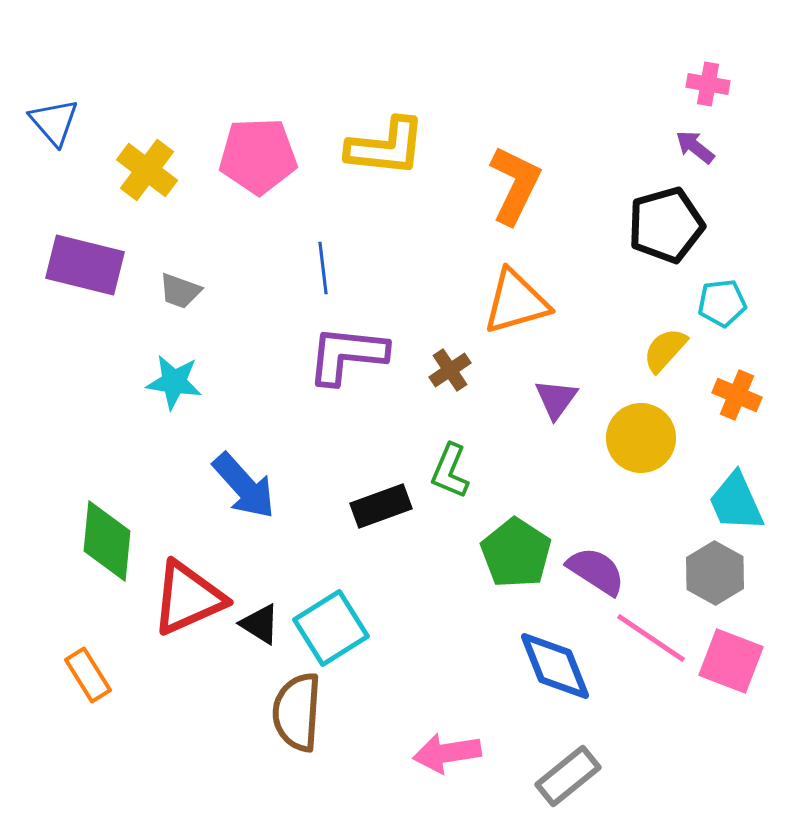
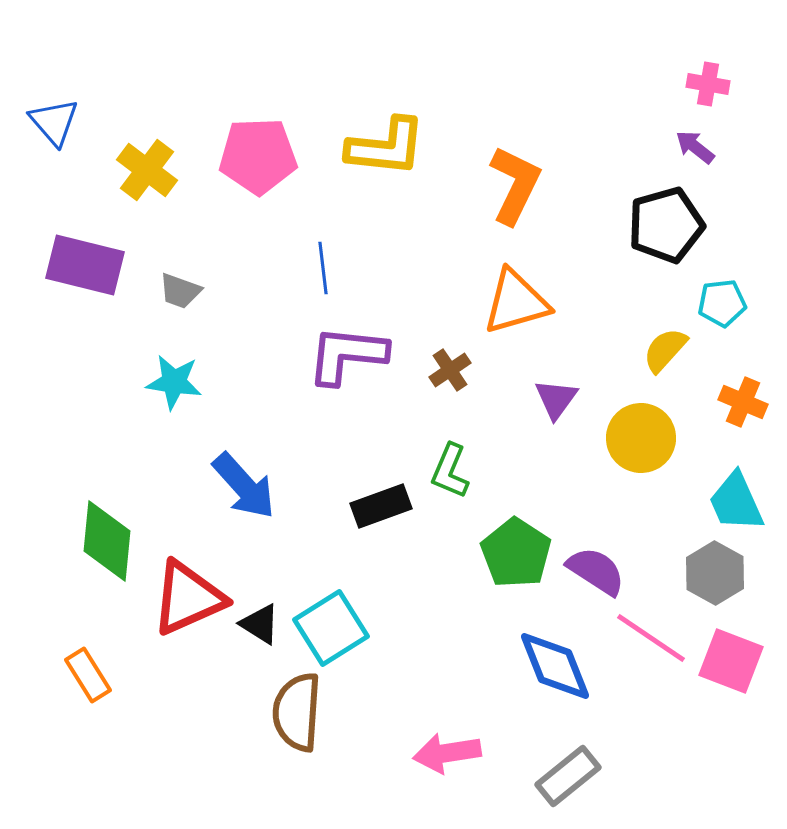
orange cross: moved 6 px right, 7 px down
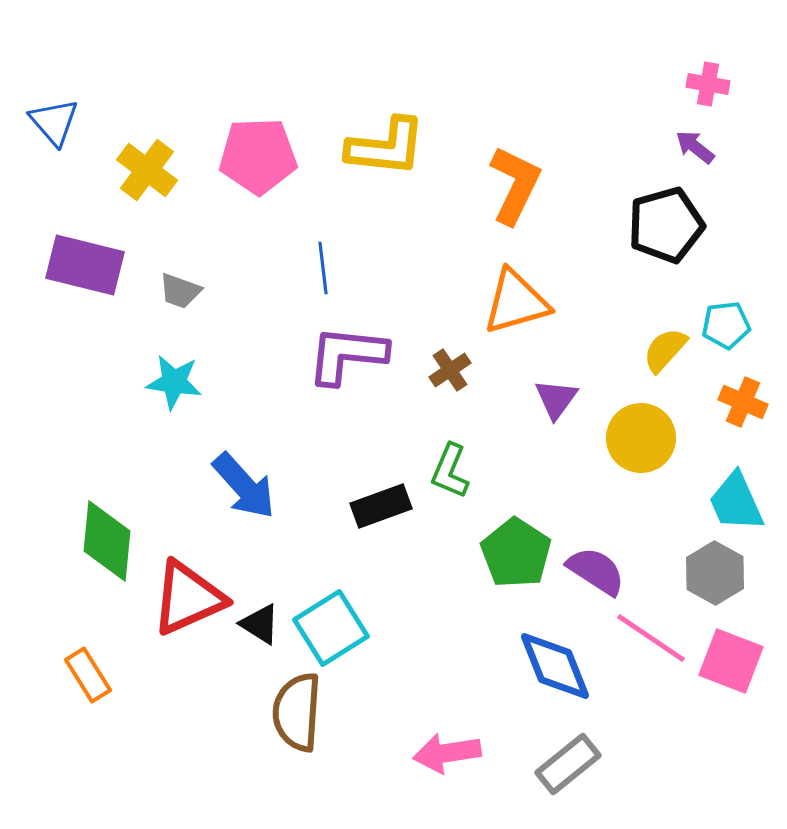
cyan pentagon: moved 4 px right, 22 px down
gray rectangle: moved 12 px up
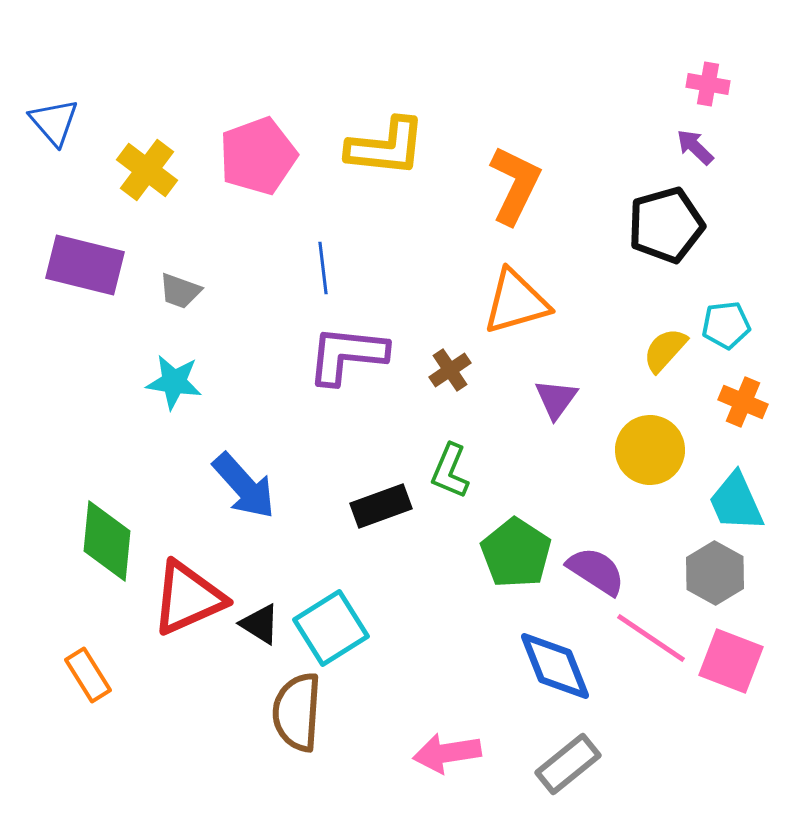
purple arrow: rotated 6 degrees clockwise
pink pentagon: rotated 18 degrees counterclockwise
yellow circle: moved 9 px right, 12 px down
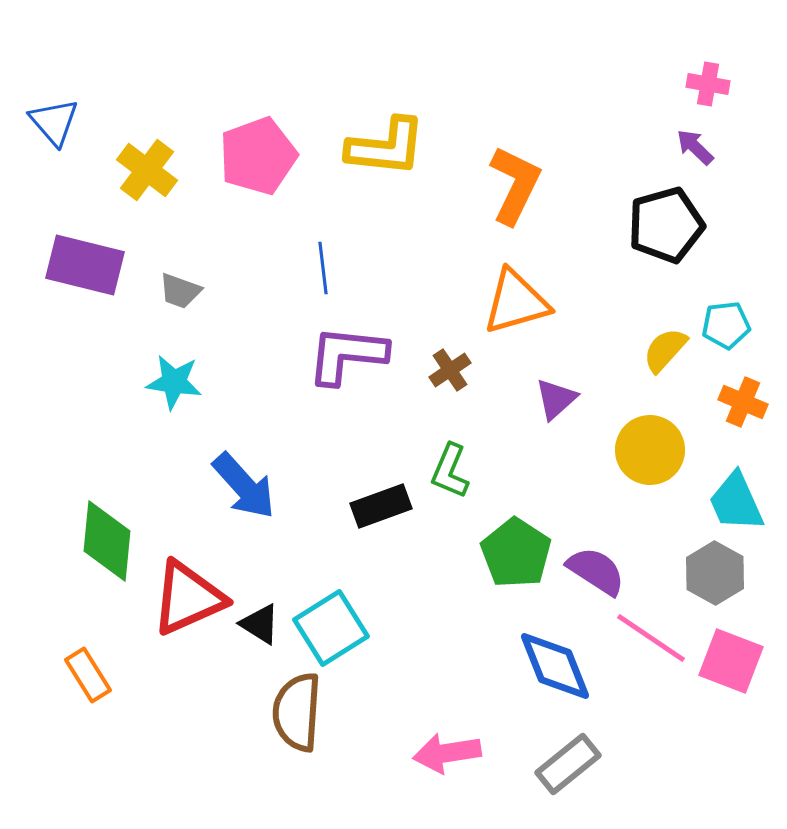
purple triangle: rotated 12 degrees clockwise
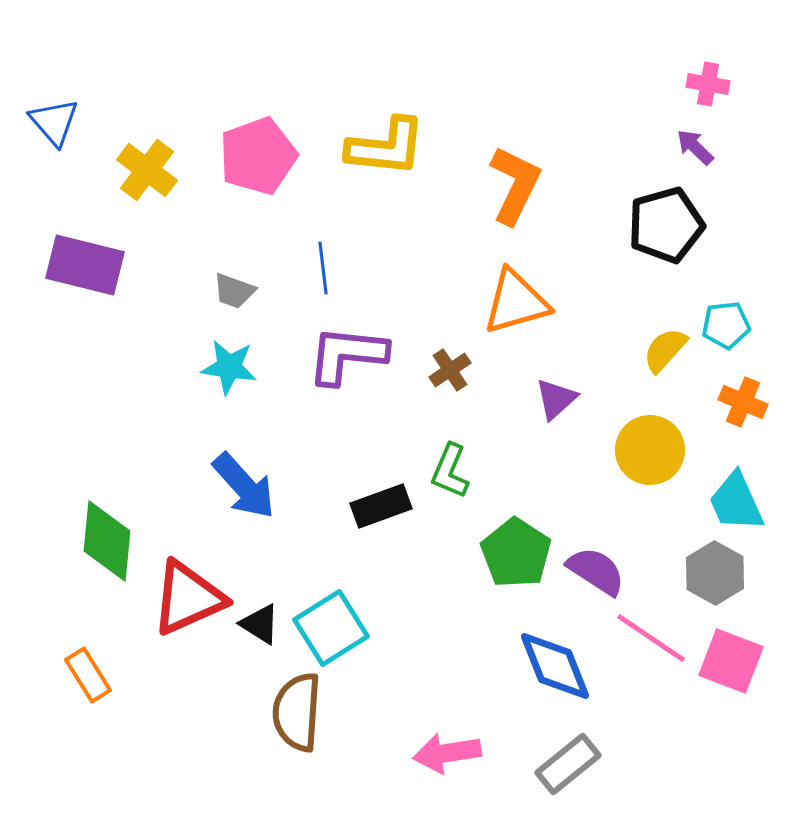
gray trapezoid: moved 54 px right
cyan star: moved 55 px right, 15 px up
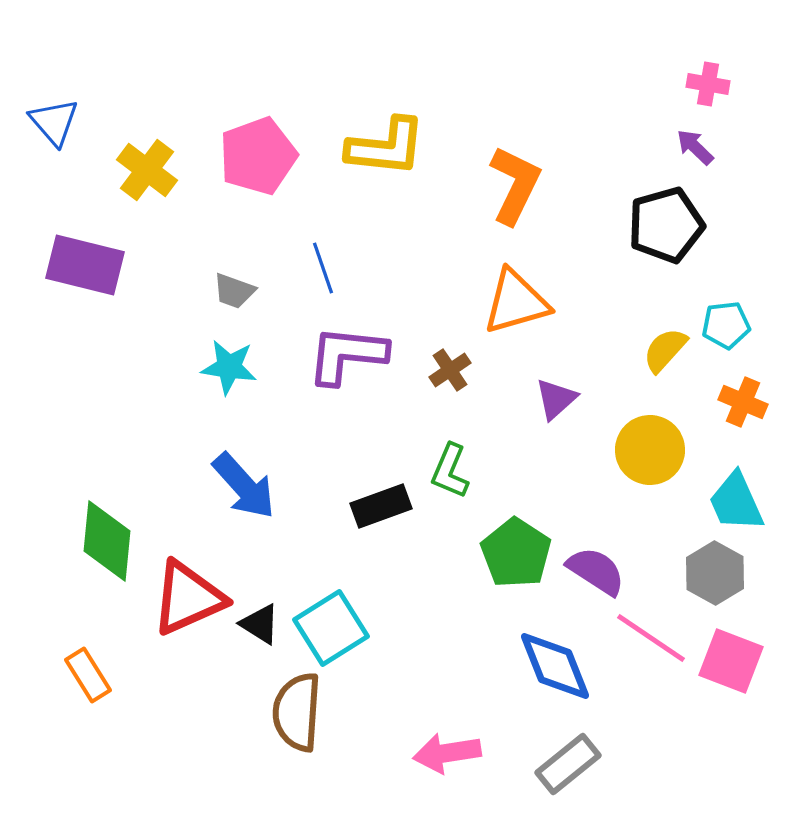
blue line: rotated 12 degrees counterclockwise
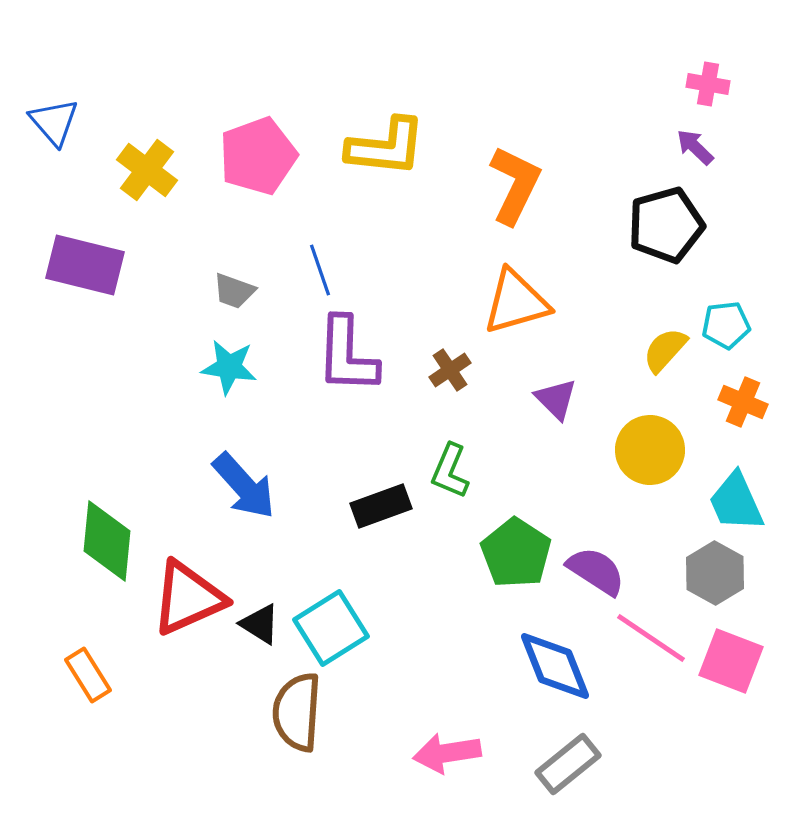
blue line: moved 3 px left, 2 px down
purple L-shape: rotated 94 degrees counterclockwise
purple triangle: rotated 33 degrees counterclockwise
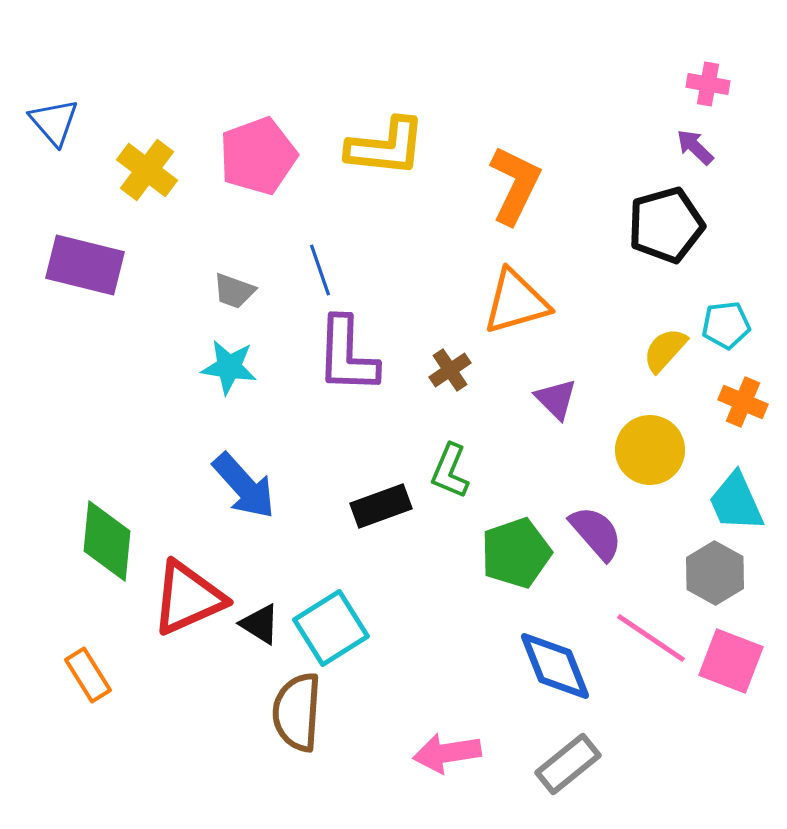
green pentagon: rotated 20 degrees clockwise
purple semicircle: moved 38 px up; rotated 16 degrees clockwise
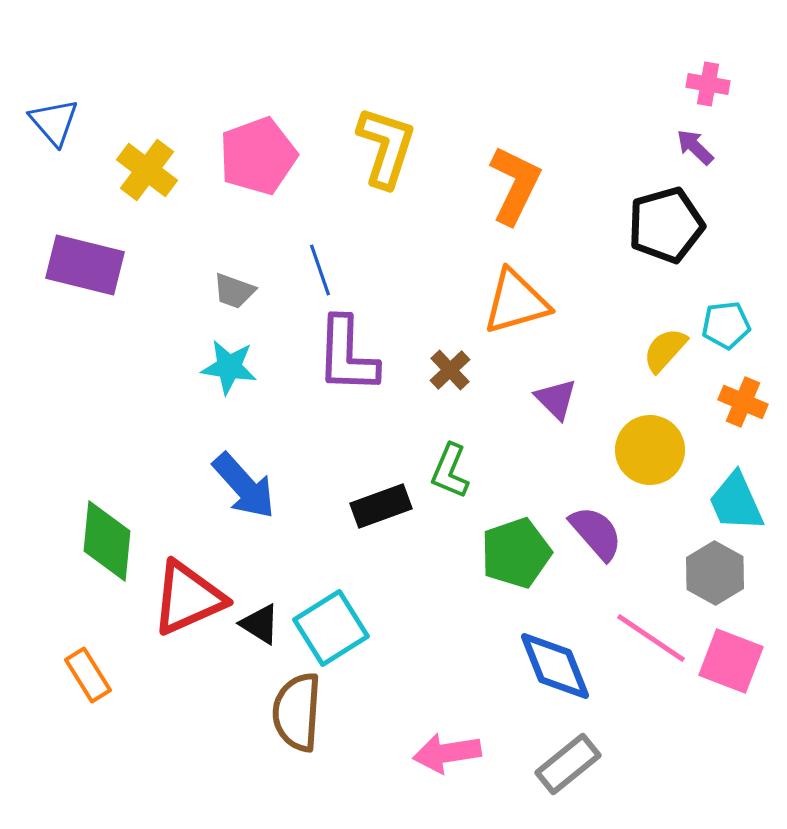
yellow L-shape: rotated 78 degrees counterclockwise
brown cross: rotated 9 degrees counterclockwise
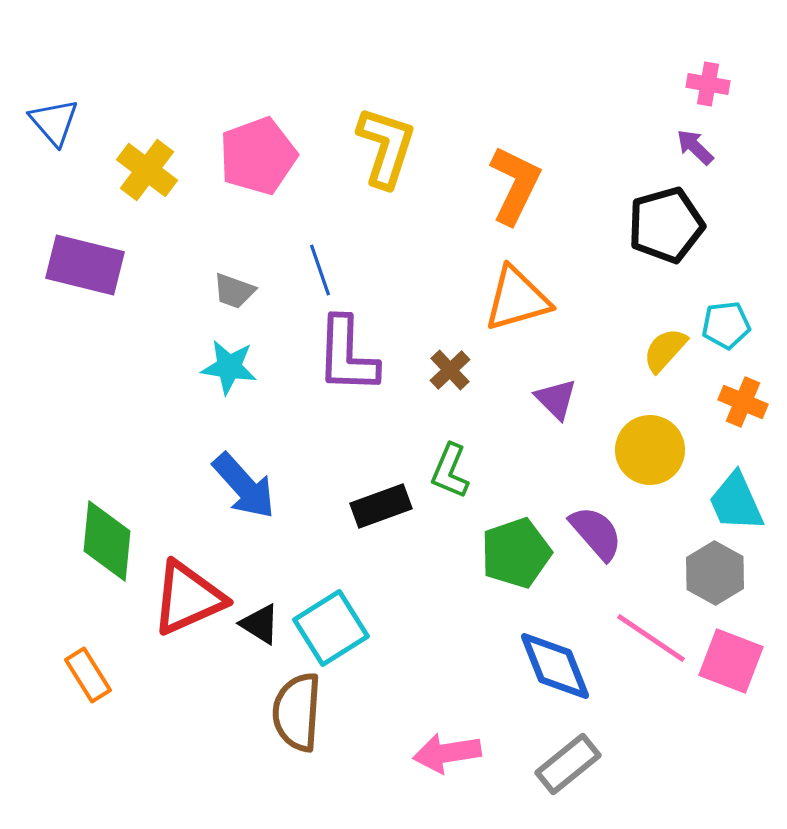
orange triangle: moved 1 px right, 3 px up
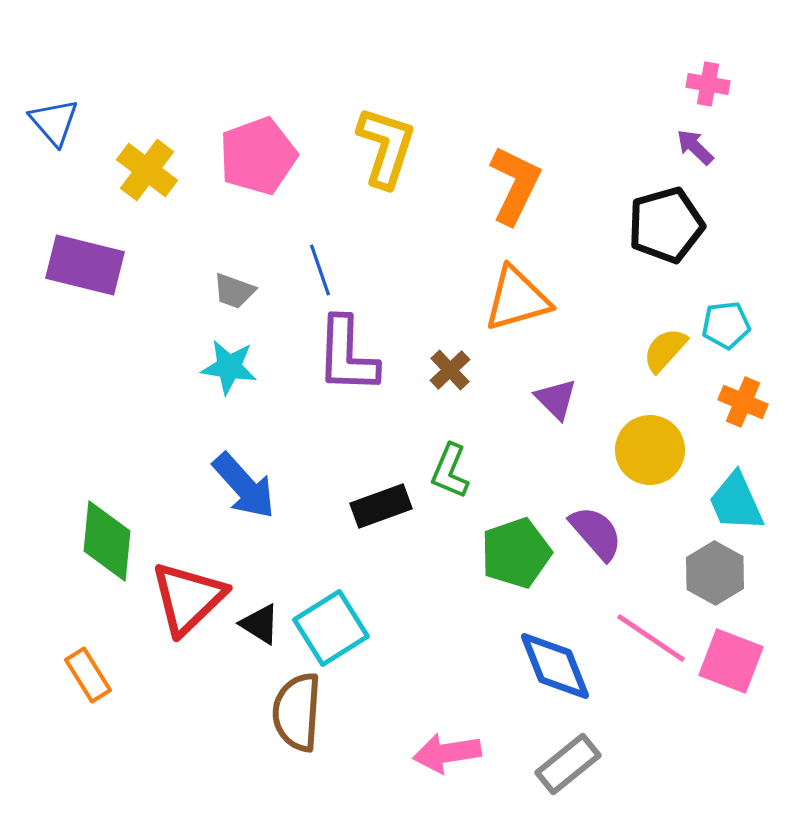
red triangle: rotated 20 degrees counterclockwise
